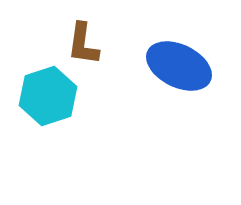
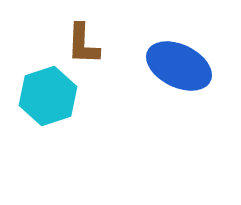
brown L-shape: rotated 6 degrees counterclockwise
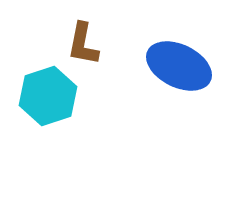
brown L-shape: rotated 9 degrees clockwise
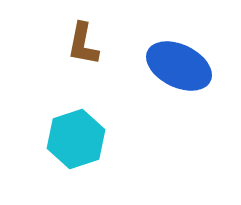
cyan hexagon: moved 28 px right, 43 px down
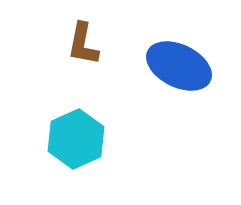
cyan hexagon: rotated 6 degrees counterclockwise
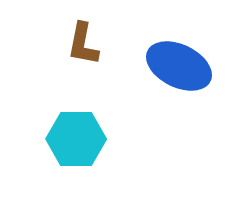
cyan hexagon: rotated 24 degrees clockwise
